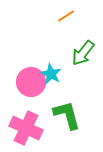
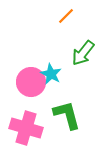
orange line: rotated 12 degrees counterclockwise
pink cross: rotated 8 degrees counterclockwise
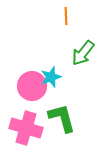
orange line: rotated 48 degrees counterclockwise
cyan star: moved 3 px down; rotated 25 degrees clockwise
pink circle: moved 1 px right, 4 px down
green L-shape: moved 5 px left, 3 px down
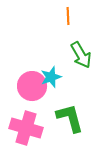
orange line: moved 2 px right
green arrow: moved 2 px left, 2 px down; rotated 68 degrees counterclockwise
green L-shape: moved 8 px right
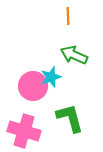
green arrow: moved 7 px left; rotated 144 degrees clockwise
pink circle: moved 1 px right
pink cross: moved 2 px left, 3 px down
